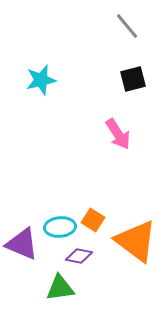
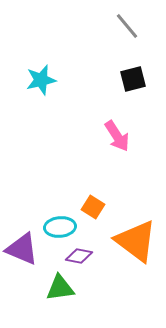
pink arrow: moved 1 px left, 2 px down
orange square: moved 13 px up
purple triangle: moved 5 px down
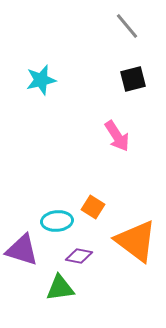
cyan ellipse: moved 3 px left, 6 px up
purple triangle: moved 1 px down; rotated 6 degrees counterclockwise
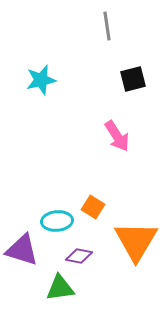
gray line: moved 20 px left; rotated 32 degrees clockwise
orange triangle: rotated 24 degrees clockwise
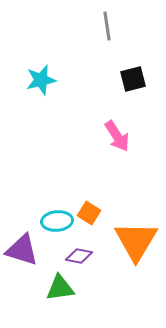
orange square: moved 4 px left, 6 px down
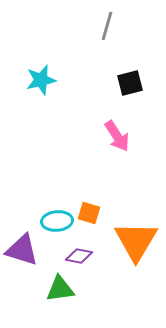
gray line: rotated 24 degrees clockwise
black square: moved 3 px left, 4 px down
orange square: rotated 15 degrees counterclockwise
green triangle: moved 1 px down
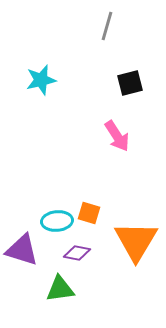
purple diamond: moved 2 px left, 3 px up
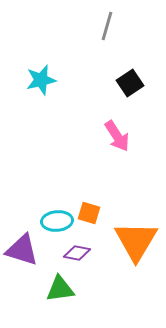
black square: rotated 20 degrees counterclockwise
